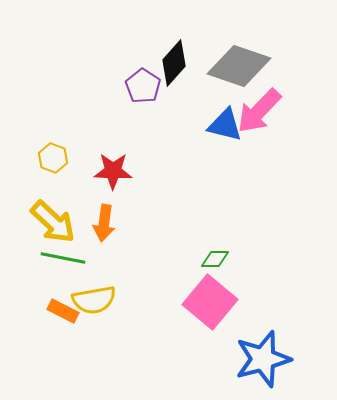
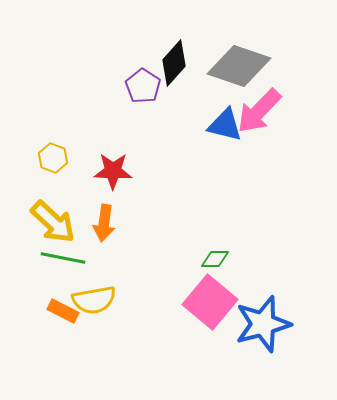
blue star: moved 35 px up
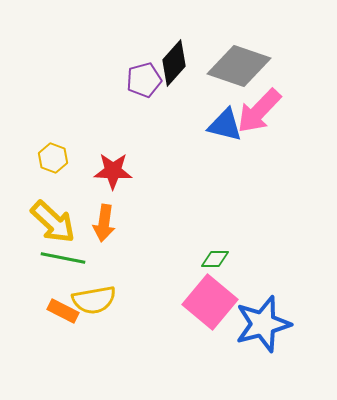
purple pentagon: moved 1 px right, 6 px up; rotated 24 degrees clockwise
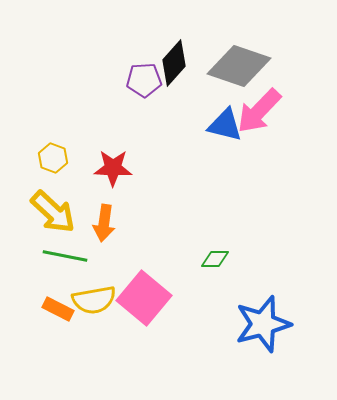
purple pentagon: rotated 12 degrees clockwise
red star: moved 3 px up
yellow arrow: moved 10 px up
green line: moved 2 px right, 2 px up
pink square: moved 66 px left, 4 px up
orange rectangle: moved 5 px left, 2 px up
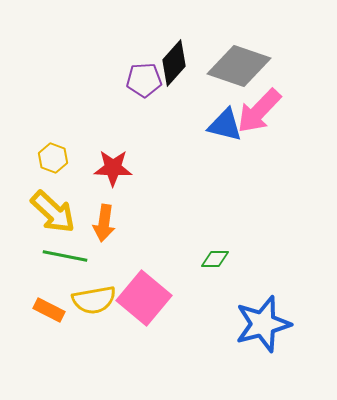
orange rectangle: moved 9 px left, 1 px down
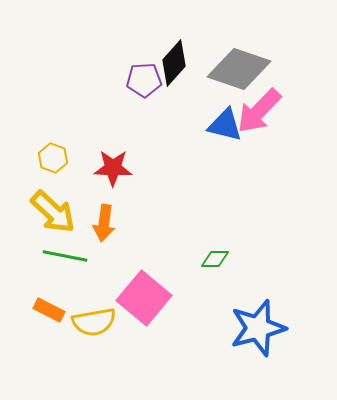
gray diamond: moved 3 px down
yellow semicircle: moved 22 px down
blue star: moved 5 px left, 4 px down
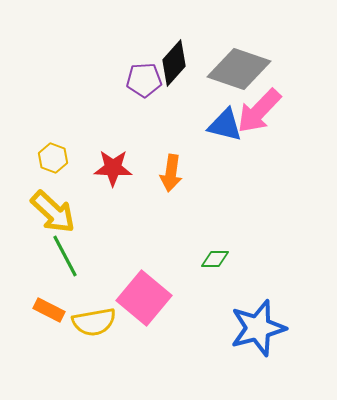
orange arrow: moved 67 px right, 50 px up
green line: rotated 51 degrees clockwise
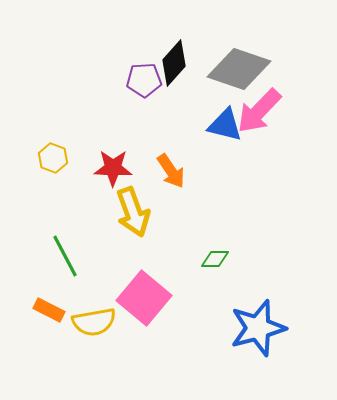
orange arrow: moved 2 px up; rotated 42 degrees counterclockwise
yellow arrow: moved 80 px right; rotated 27 degrees clockwise
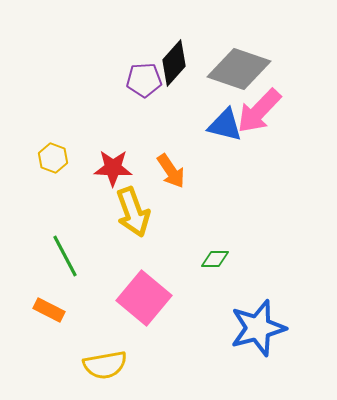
yellow semicircle: moved 11 px right, 43 px down
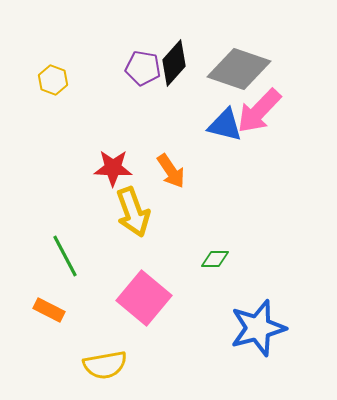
purple pentagon: moved 1 px left, 12 px up; rotated 12 degrees clockwise
yellow hexagon: moved 78 px up
